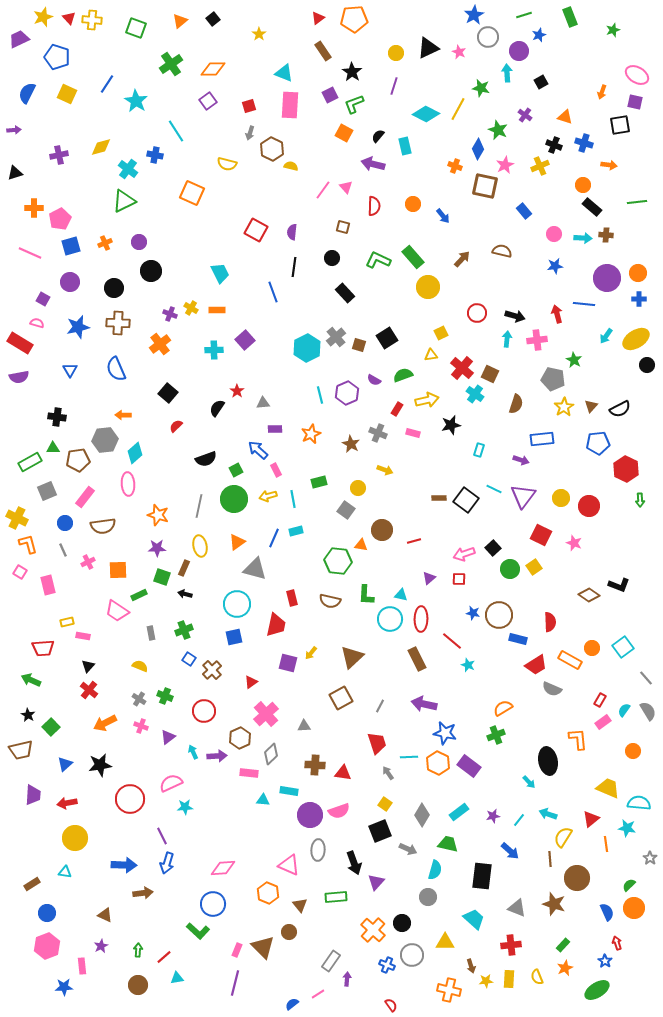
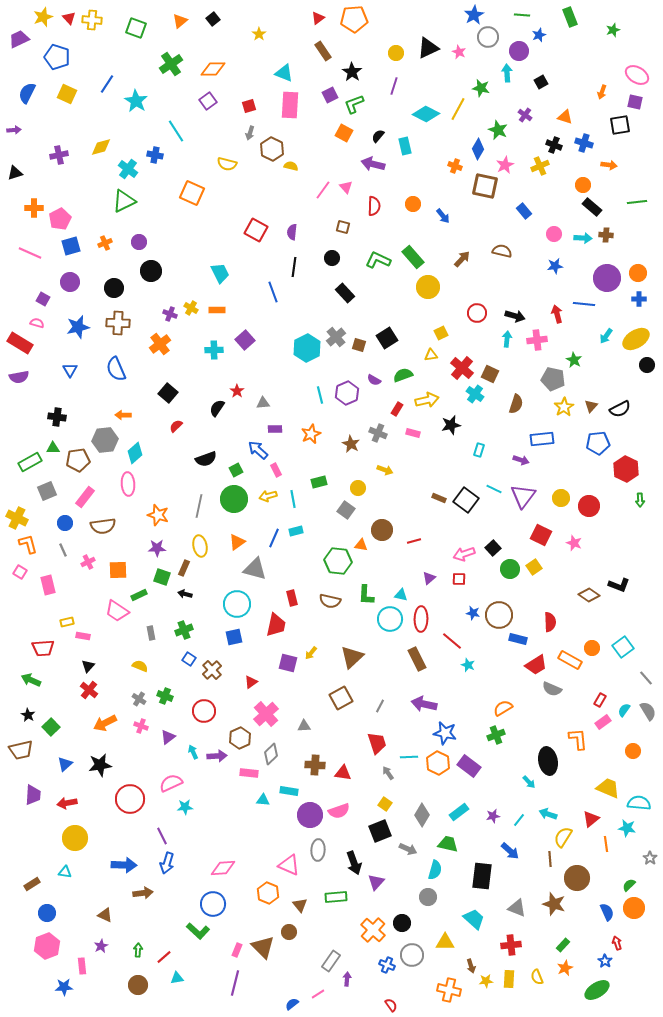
green line at (524, 15): moved 2 px left; rotated 21 degrees clockwise
brown rectangle at (439, 498): rotated 24 degrees clockwise
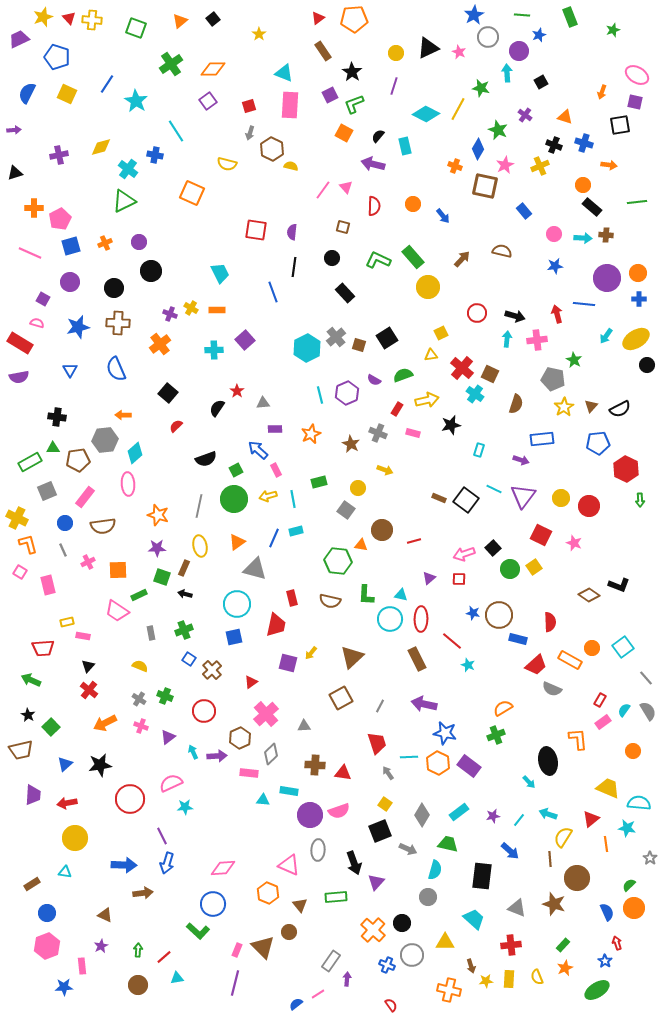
red square at (256, 230): rotated 20 degrees counterclockwise
red trapezoid at (536, 665): rotated 10 degrees counterclockwise
blue semicircle at (292, 1004): moved 4 px right
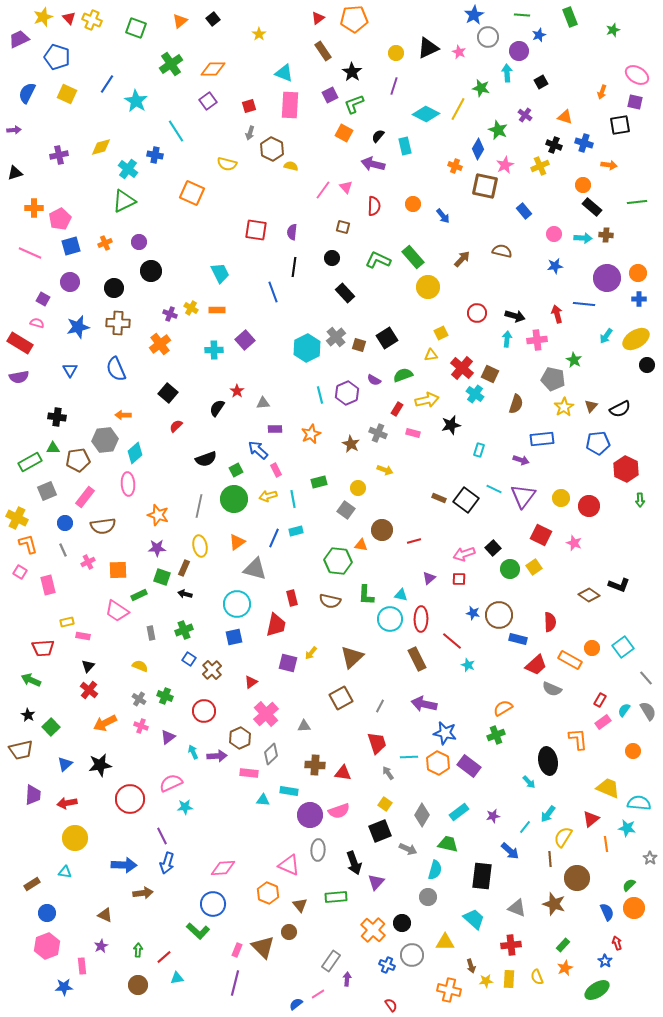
yellow cross at (92, 20): rotated 18 degrees clockwise
cyan arrow at (548, 814): rotated 72 degrees counterclockwise
cyan line at (519, 820): moved 6 px right, 7 px down
